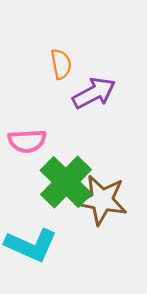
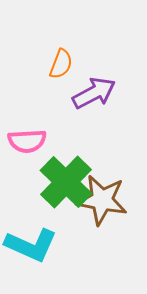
orange semicircle: rotated 32 degrees clockwise
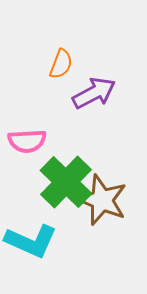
brown star: rotated 12 degrees clockwise
cyan L-shape: moved 4 px up
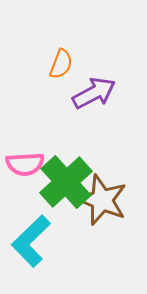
pink semicircle: moved 2 px left, 23 px down
green cross: rotated 4 degrees clockwise
cyan L-shape: rotated 112 degrees clockwise
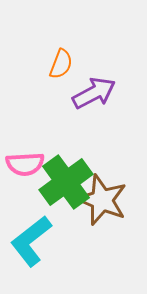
green cross: rotated 6 degrees clockwise
cyan L-shape: rotated 6 degrees clockwise
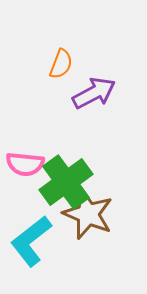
pink semicircle: rotated 9 degrees clockwise
brown star: moved 14 px left, 14 px down
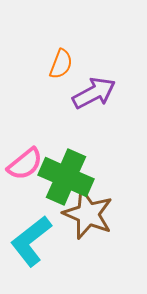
pink semicircle: rotated 45 degrees counterclockwise
green cross: moved 5 px up; rotated 30 degrees counterclockwise
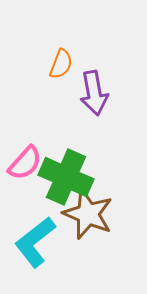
purple arrow: rotated 108 degrees clockwise
pink semicircle: moved 1 px up; rotated 9 degrees counterclockwise
cyan L-shape: moved 4 px right, 1 px down
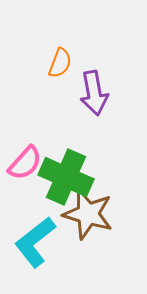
orange semicircle: moved 1 px left, 1 px up
brown star: rotated 6 degrees counterclockwise
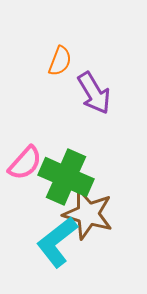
orange semicircle: moved 2 px up
purple arrow: rotated 21 degrees counterclockwise
cyan L-shape: moved 22 px right
